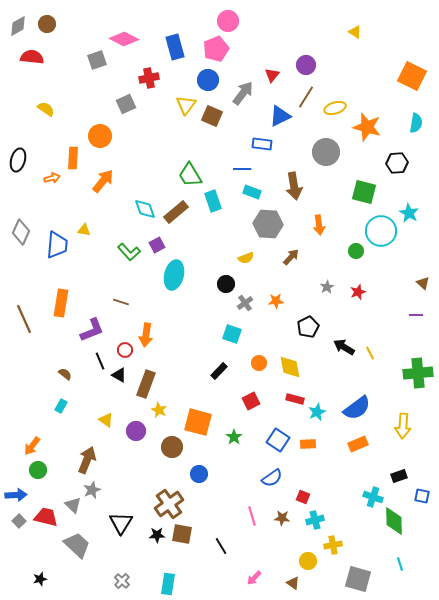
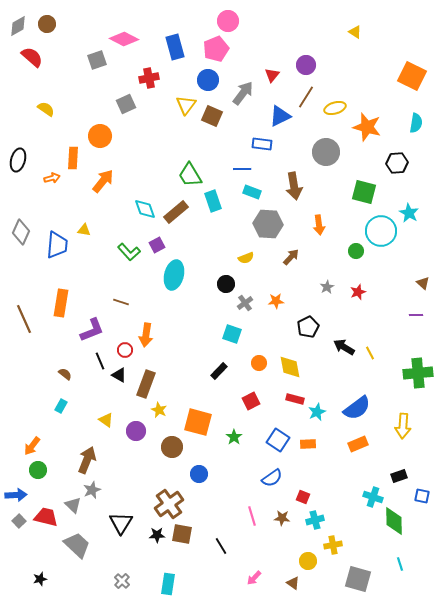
red semicircle at (32, 57): rotated 35 degrees clockwise
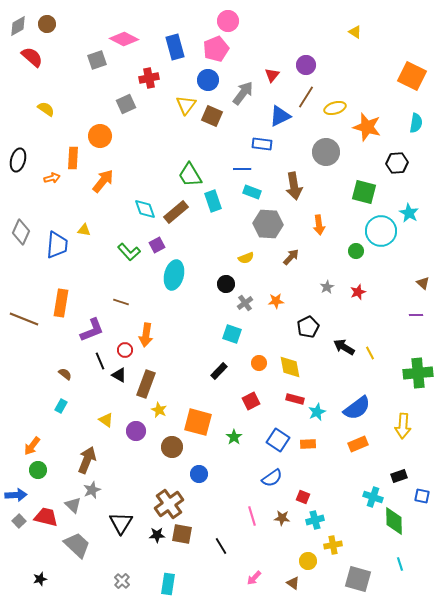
brown line at (24, 319): rotated 44 degrees counterclockwise
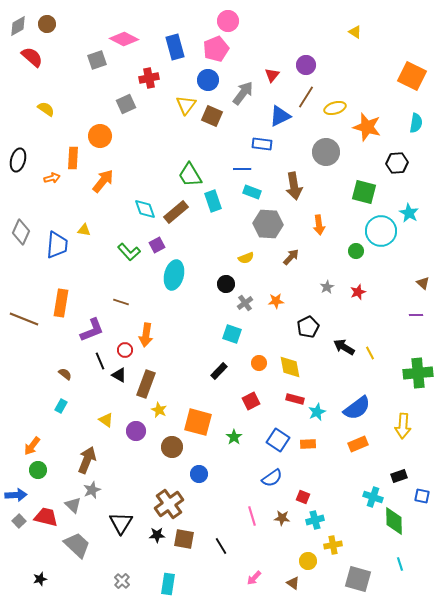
brown square at (182, 534): moved 2 px right, 5 px down
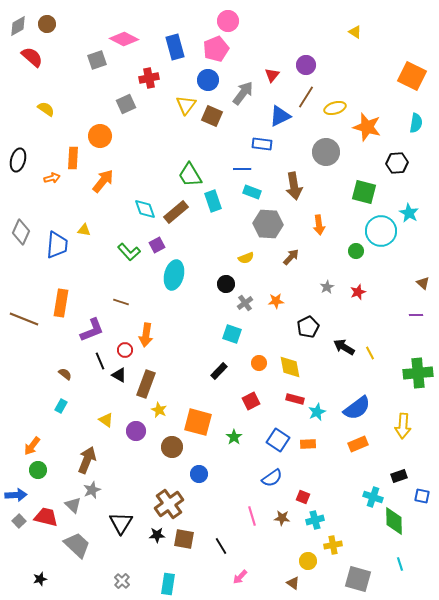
pink arrow at (254, 578): moved 14 px left, 1 px up
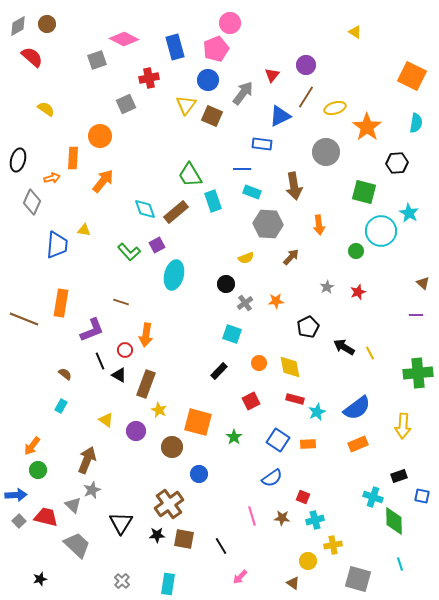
pink circle at (228, 21): moved 2 px right, 2 px down
orange star at (367, 127): rotated 20 degrees clockwise
gray diamond at (21, 232): moved 11 px right, 30 px up
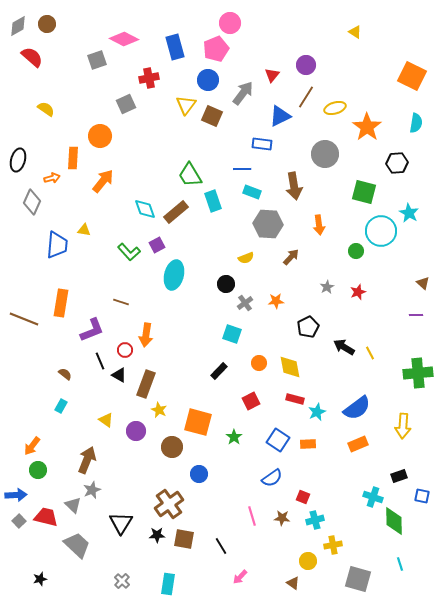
gray circle at (326, 152): moved 1 px left, 2 px down
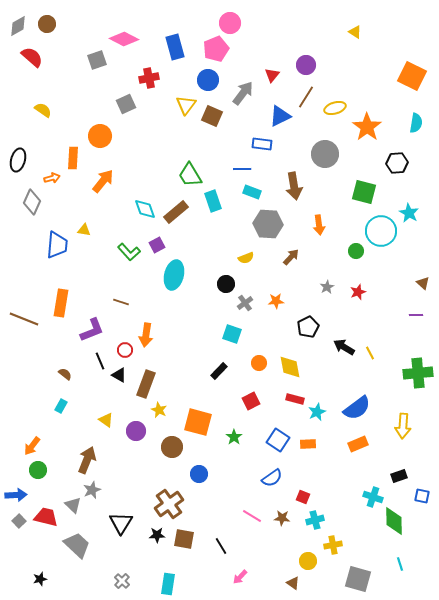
yellow semicircle at (46, 109): moved 3 px left, 1 px down
pink line at (252, 516): rotated 42 degrees counterclockwise
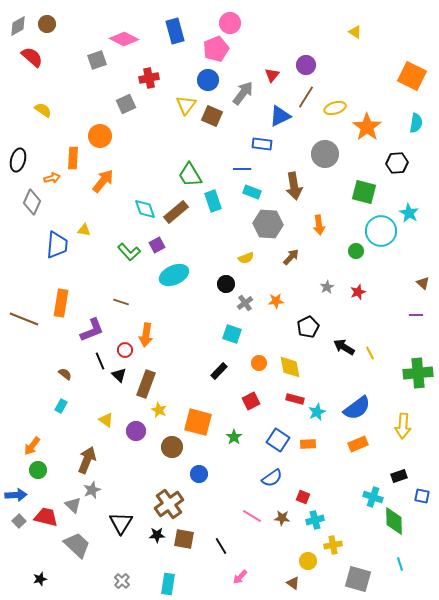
blue rectangle at (175, 47): moved 16 px up
cyan ellipse at (174, 275): rotated 52 degrees clockwise
black triangle at (119, 375): rotated 14 degrees clockwise
